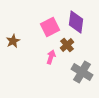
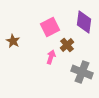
purple diamond: moved 8 px right
brown star: rotated 16 degrees counterclockwise
gray cross: rotated 10 degrees counterclockwise
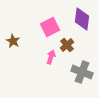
purple diamond: moved 2 px left, 3 px up
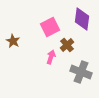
gray cross: moved 1 px left
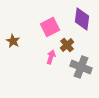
gray cross: moved 5 px up
